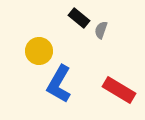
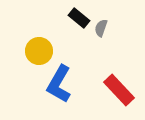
gray semicircle: moved 2 px up
red rectangle: rotated 16 degrees clockwise
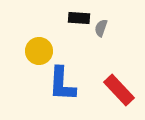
black rectangle: rotated 35 degrees counterclockwise
blue L-shape: moved 3 px right; rotated 27 degrees counterclockwise
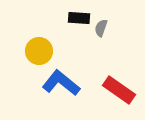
blue L-shape: moved 1 px left, 1 px up; rotated 126 degrees clockwise
red rectangle: rotated 12 degrees counterclockwise
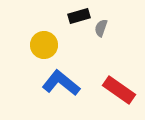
black rectangle: moved 2 px up; rotated 20 degrees counterclockwise
yellow circle: moved 5 px right, 6 px up
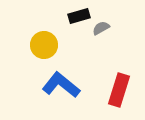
gray semicircle: rotated 42 degrees clockwise
blue L-shape: moved 2 px down
red rectangle: rotated 72 degrees clockwise
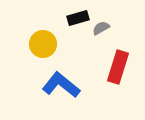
black rectangle: moved 1 px left, 2 px down
yellow circle: moved 1 px left, 1 px up
red rectangle: moved 1 px left, 23 px up
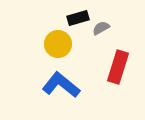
yellow circle: moved 15 px right
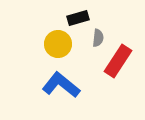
gray semicircle: moved 3 px left, 10 px down; rotated 126 degrees clockwise
red rectangle: moved 6 px up; rotated 16 degrees clockwise
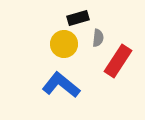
yellow circle: moved 6 px right
